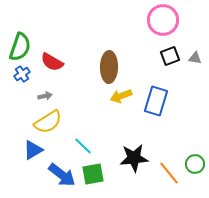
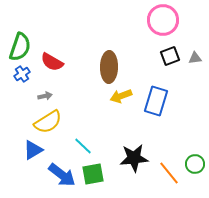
gray triangle: rotated 16 degrees counterclockwise
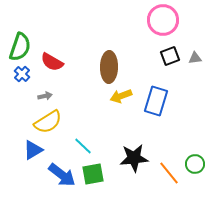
blue cross: rotated 14 degrees counterclockwise
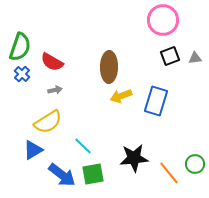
gray arrow: moved 10 px right, 6 px up
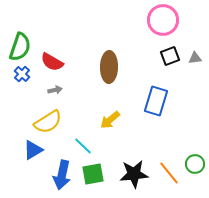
yellow arrow: moved 11 px left, 24 px down; rotated 20 degrees counterclockwise
black star: moved 16 px down
blue arrow: rotated 64 degrees clockwise
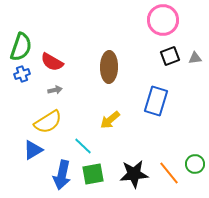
green semicircle: moved 1 px right
blue cross: rotated 28 degrees clockwise
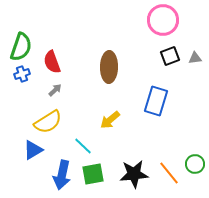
red semicircle: rotated 40 degrees clockwise
gray arrow: rotated 32 degrees counterclockwise
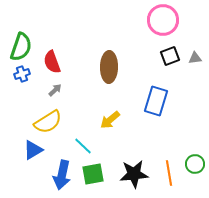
orange line: rotated 30 degrees clockwise
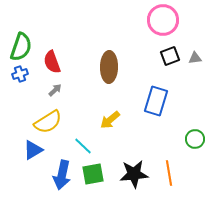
blue cross: moved 2 px left
green circle: moved 25 px up
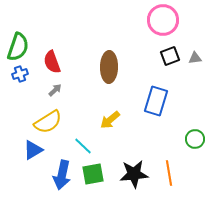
green semicircle: moved 3 px left
